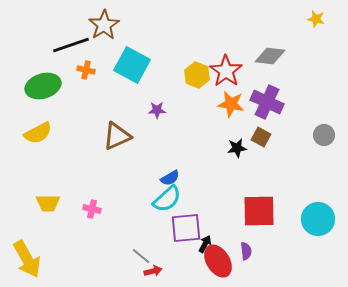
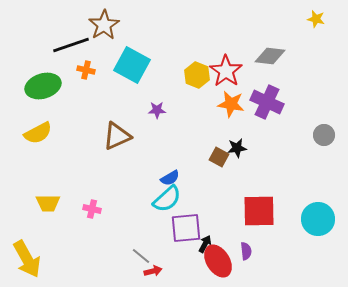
brown square: moved 42 px left, 20 px down
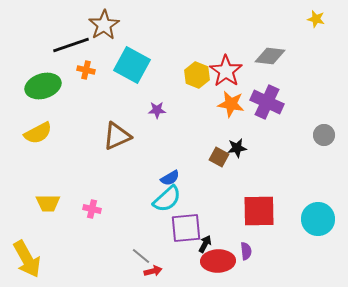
red ellipse: rotated 60 degrees counterclockwise
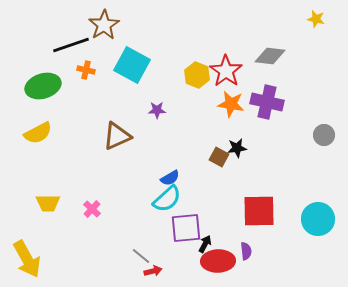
purple cross: rotated 12 degrees counterclockwise
pink cross: rotated 30 degrees clockwise
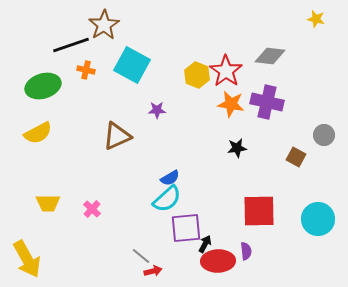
brown square: moved 77 px right
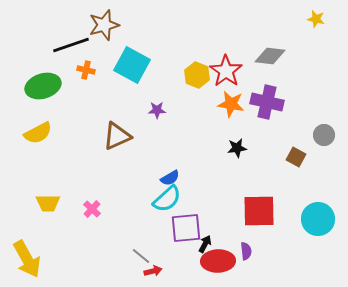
brown star: rotated 16 degrees clockwise
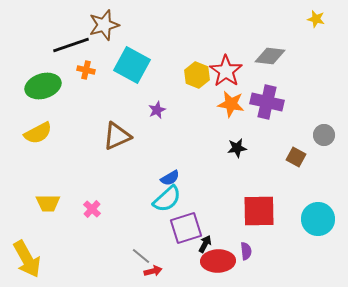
purple star: rotated 24 degrees counterclockwise
purple square: rotated 12 degrees counterclockwise
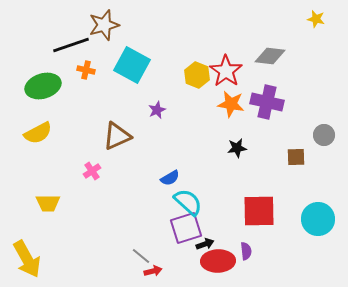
brown square: rotated 30 degrees counterclockwise
cyan semicircle: moved 21 px right, 3 px down; rotated 96 degrees counterclockwise
pink cross: moved 38 px up; rotated 12 degrees clockwise
black arrow: rotated 42 degrees clockwise
